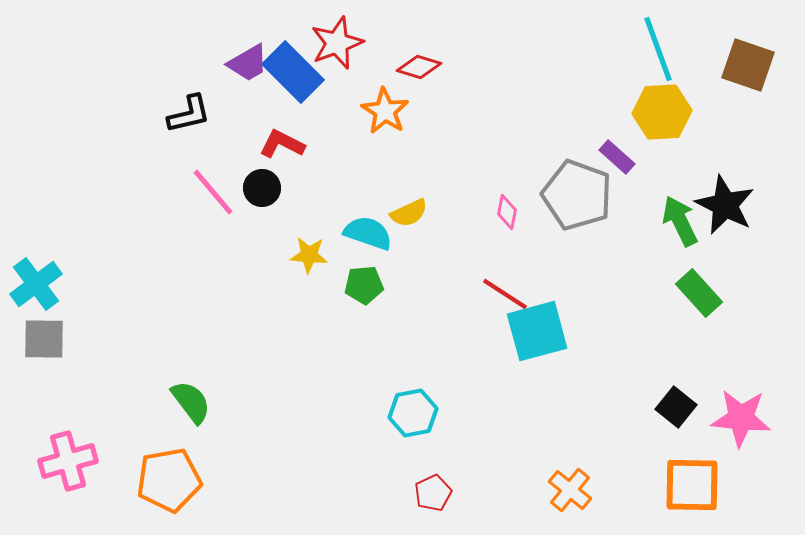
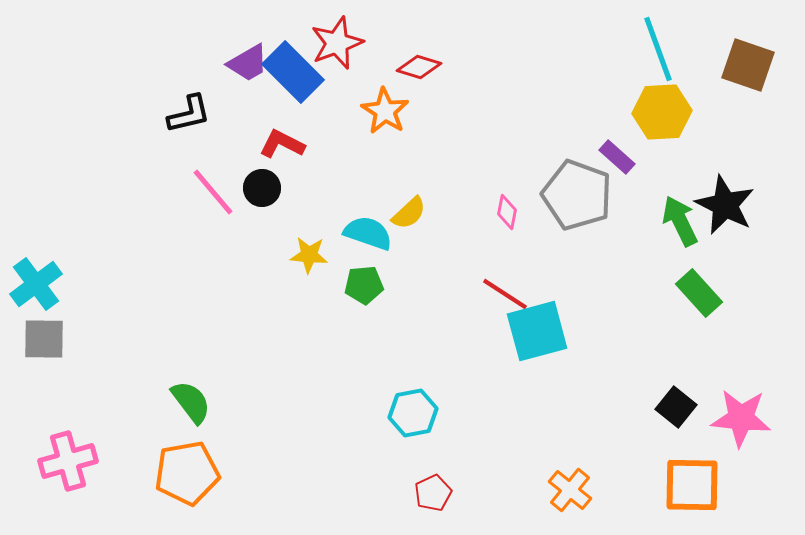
yellow semicircle: rotated 18 degrees counterclockwise
orange pentagon: moved 18 px right, 7 px up
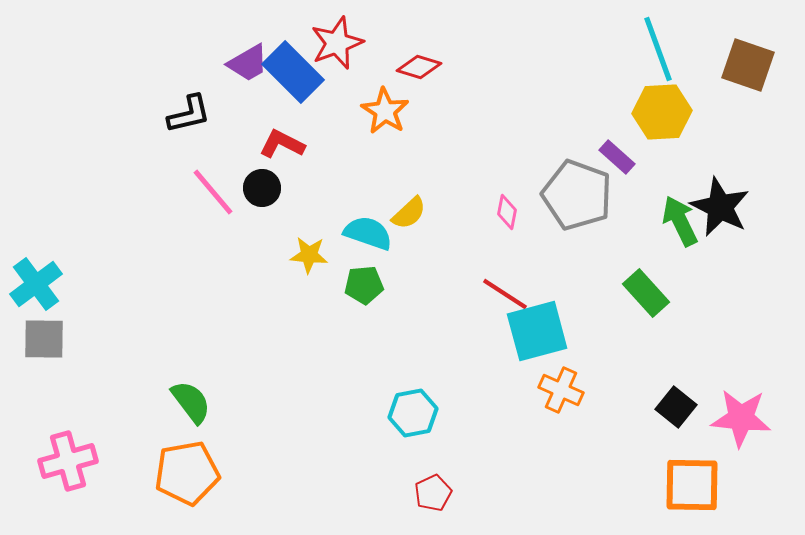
black star: moved 5 px left, 2 px down
green rectangle: moved 53 px left
orange cross: moved 9 px left, 100 px up; rotated 15 degrees counterclockwise
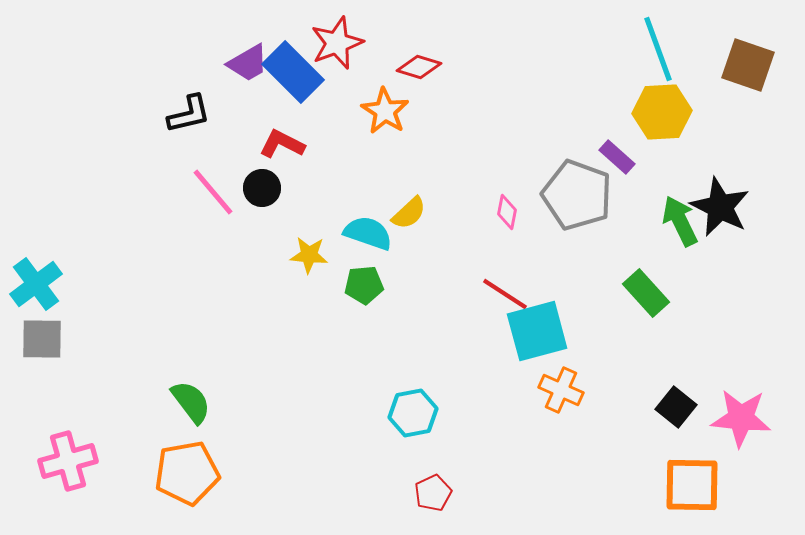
gray square: moved 2 px left
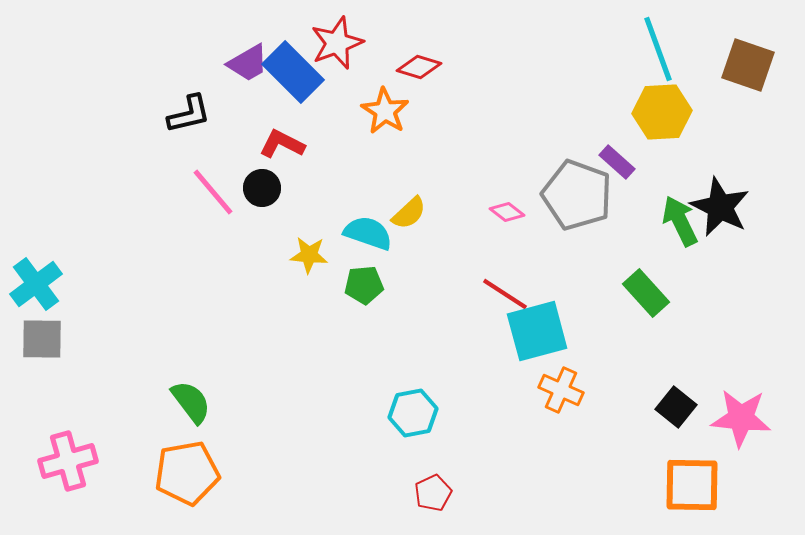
purple rectangle: moved 5 px down
pink diamond: rotated 64 degrees counterclockwise
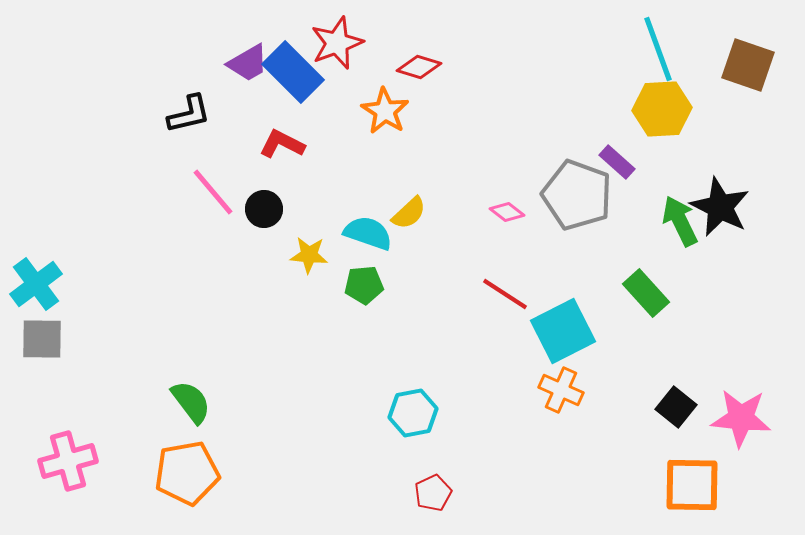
yellow hexagon: moved 3 px up
black circle: moved 2 px right, 21 px down
cyan square: moved 26 px right; rotated 12 degrees counterclockwise
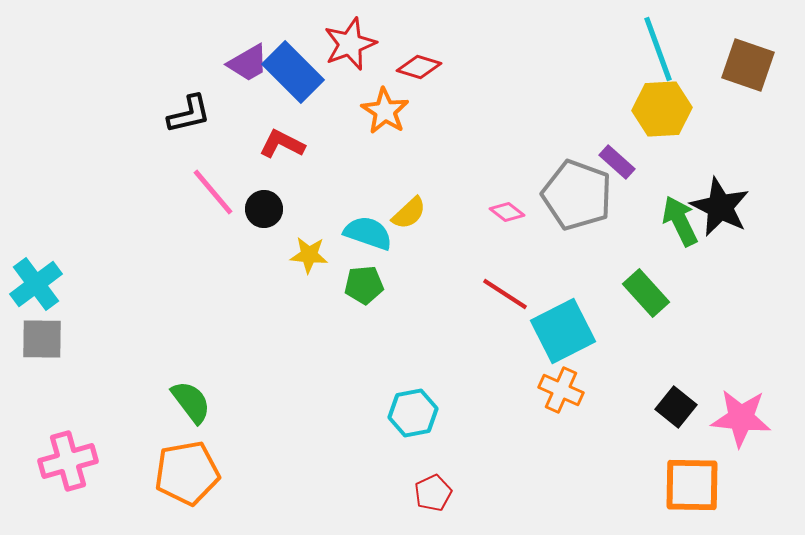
red star: moved 13 px right, 1 px down
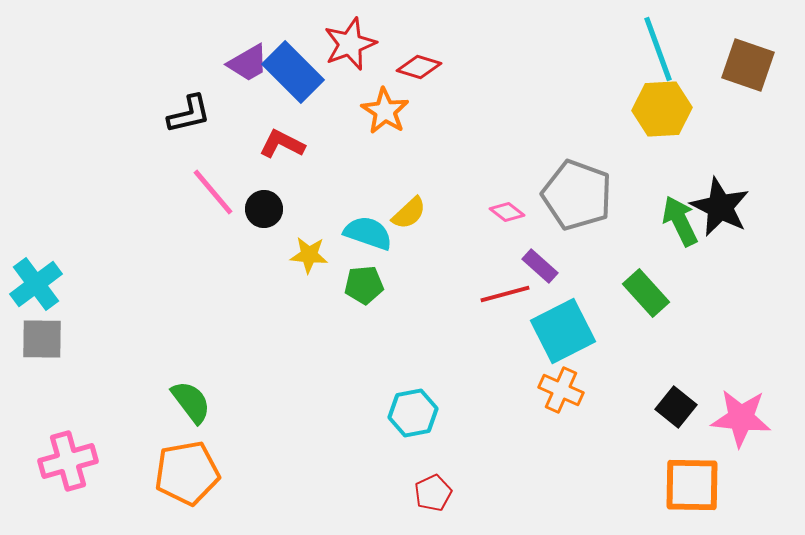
purple rectangle: moved 77 px left, 104 px down
red line: rotated 48 degrees counterclockwise
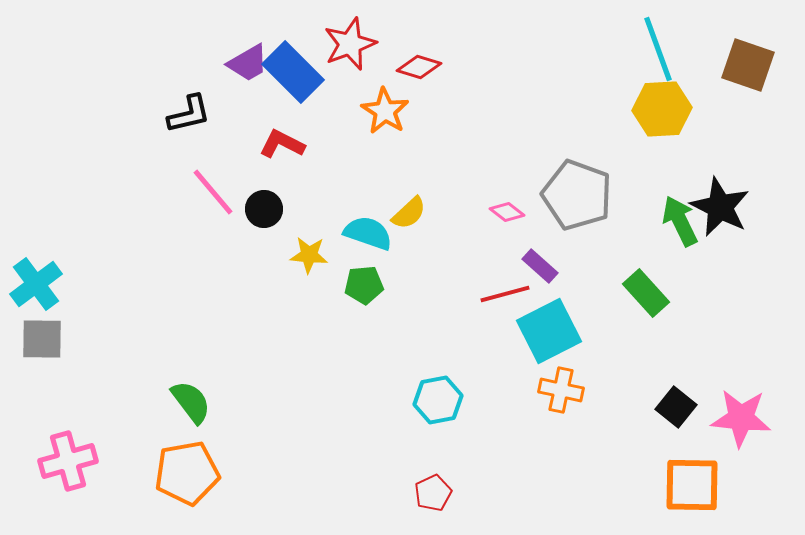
cyan square: moved 14 px left
orange cross: rotated 12 degrees counterclockwise
cyan hexagon: moved 25 px right, 13 px up
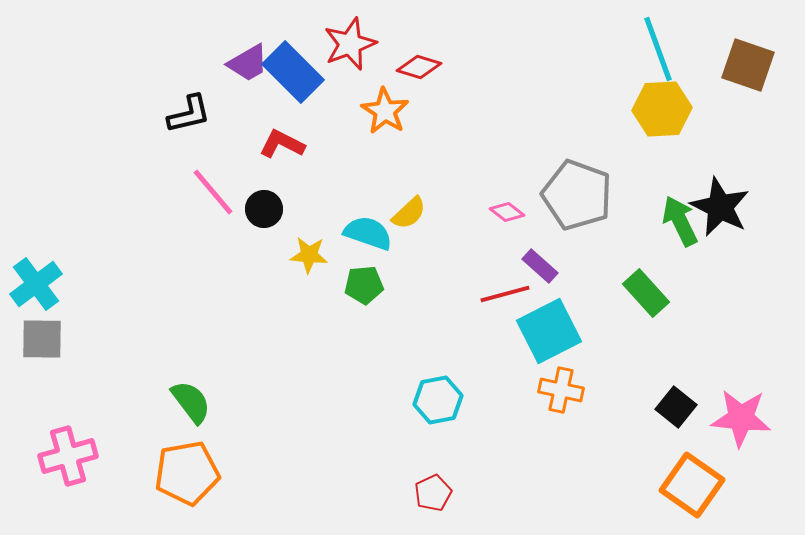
pink cross: moved 5 px up
orange square: rotated 34 degrees clockwise
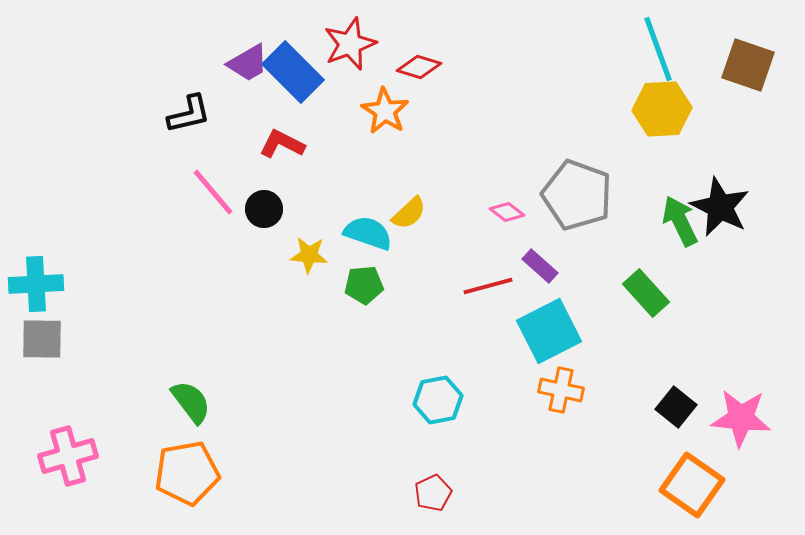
cyan cross: rotated 34 degrees clockwise
red line: moved 17 px left, 8 px up
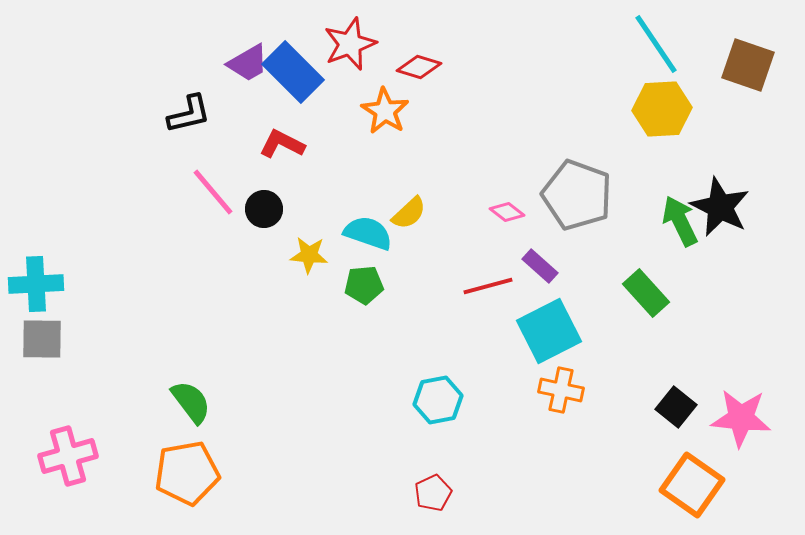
cyan line: moved 2 px left, 5 px up; rotated 14 degrees counterclockwise
